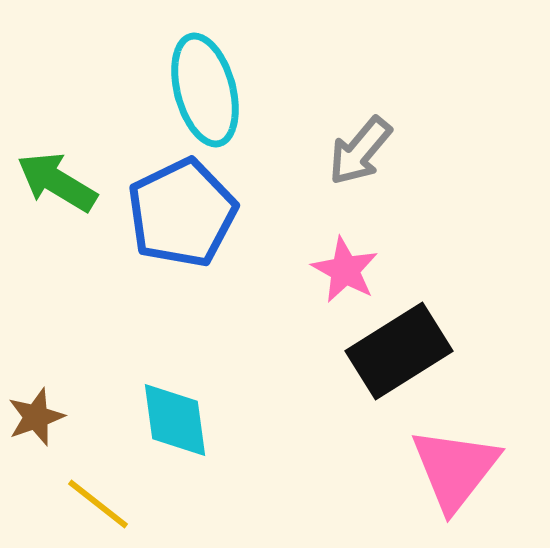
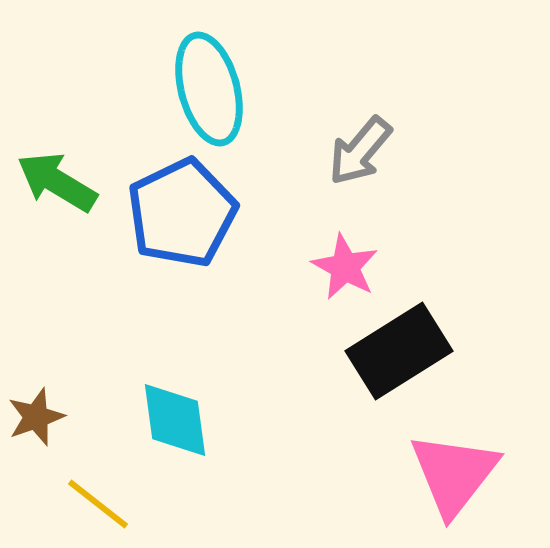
cyan ellipse: moved 4 px right, 1 px up
pink star: moved 3 px up
pink triangle: moved 1 px left, 5 px down
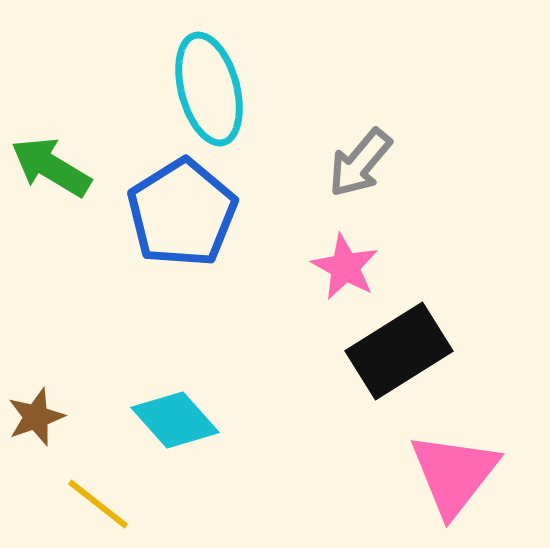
gray arrow: moved 12 px down
green arrow: moved 6 px left, 15 px up
blue pentagon: rotated 6 degrees counterclockwise
cyan diamond: rotated 34 degrees counterclockwise
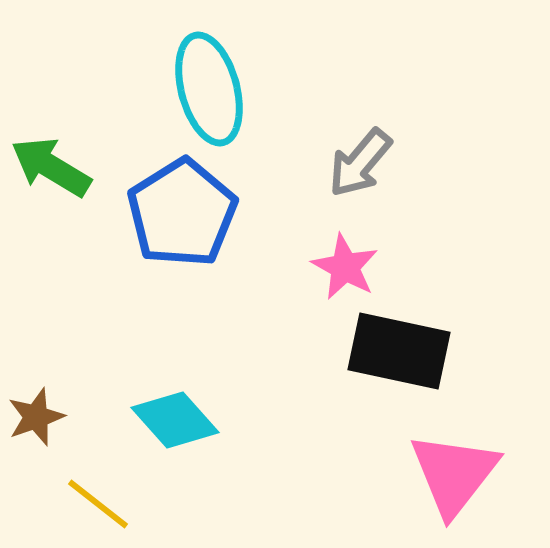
black rectangle: rotated 44 degrees clockwise
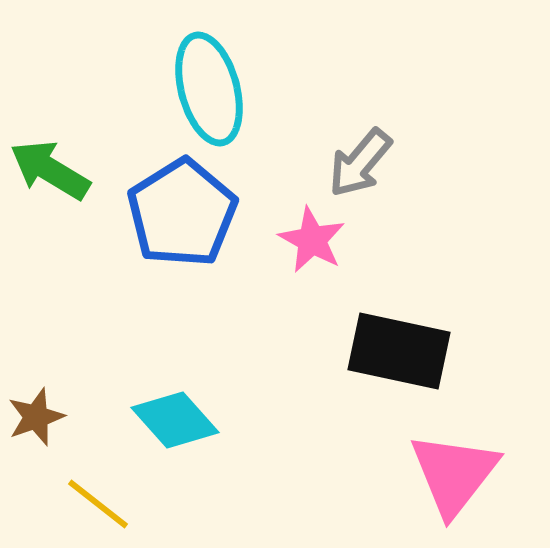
green arrow: moved 1 px left, 3 px down
pink star: moved 33 px left, 27 px up
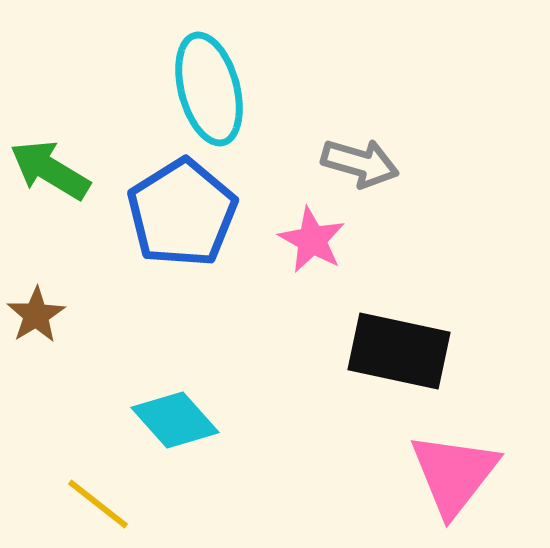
gray arrow: rotated 114 degrees counterclockwise
brown star: moved 102 px up; rotated 12 degrees counterclockwise
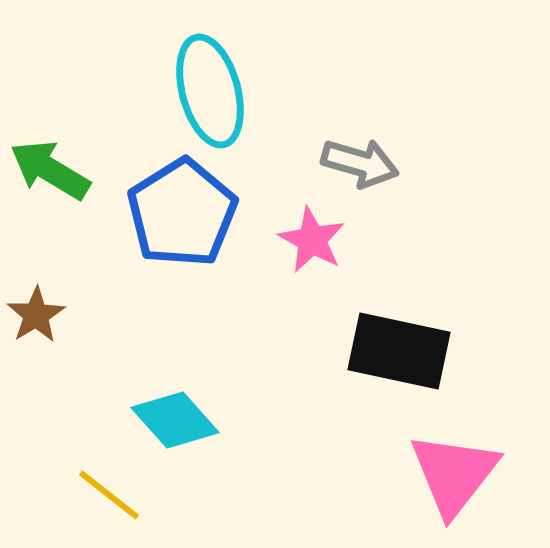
cyan ellipse: moved 1 px right, 2 px down
yellow line: moved 11 px right, 9 px up
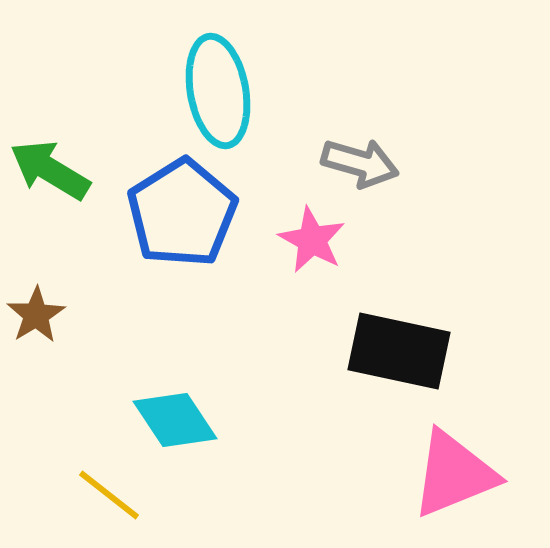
cyan ellipse: moved 8 px right; rotated 5 degrees clockwise
cyan diamond: rotated 8 degrees clockwise
pink triangle: rotated 30 degrees clockwise
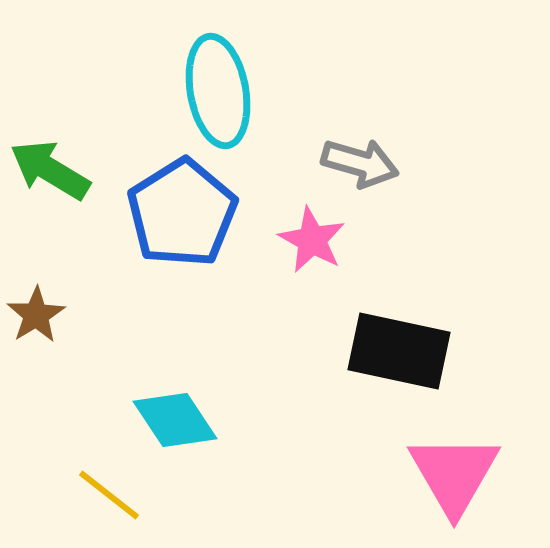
pink triangle: rotated 38 degrees counterclockwise
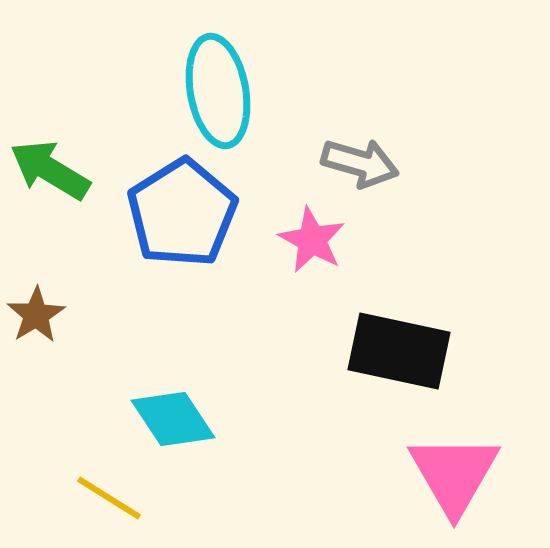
cyan diamond: moved 2 px left, 1 px up
yellow line: moved 3 px down; rotated 6 degrees counterclockwise
